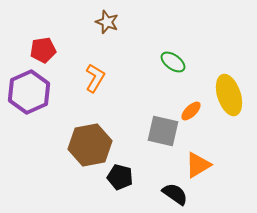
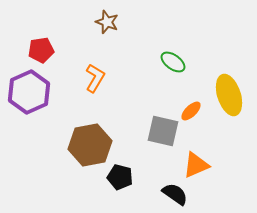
red pentagon: moved 2 px left
orange triangle: moved 2 px left; rotated 8 degrees clockwise
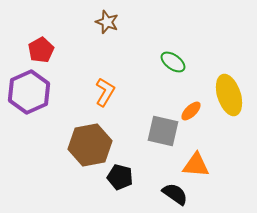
red pentagon: rotated 20 degrees counterclockwise
orange L-shape: moved 10 px right, 14 px down
orange triangle: rotated 28 degrees clockwise
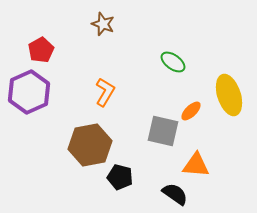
brown star: moved 4 px left, 2 px down
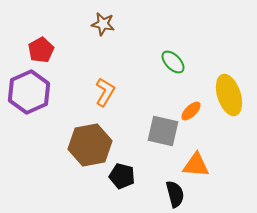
brown star: rotated 10 degrees counterclockwise
green ellipse: rotated 10 degrees clockwise
black pentagon: moved 2 px right, 1 px up
black semicircle: rotated 40 degrees clockwise
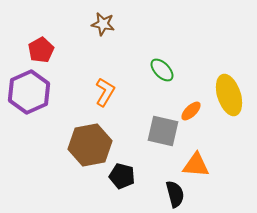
green ellipse: moved 11 px left, 8 px down
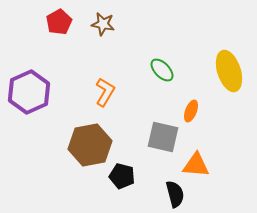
red pentagon: moved 18 px right, 28 px up
yellow ellipse: moved 24 px up
orange ellipse: rotated 25 degrees counterclockwise
gray square: moved 6 px down
